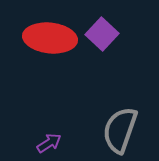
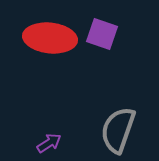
purple square: rotated 24 degrees counterclockwise
gray semicircle: moved 2 px left
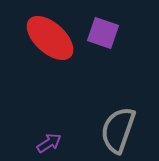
purple square: moved 1 px right, 1 px up
red ellipse: rotated 36 degrees clockwise
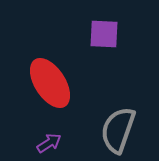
purple square: moved 1 px right, 1 px down; rotated 16 degrees counterclockwise
red ellipse: moved 45 px down; rotated 15 degrees clockwise
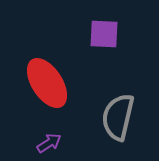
red ellipse: moved 3 px left
gray semicircle: moved 13 px up; rotated 6 degrees counterclockwise
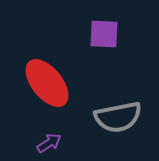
red ellipse: rotated 6 degrees counterclockwise
gray semicircle: rotated 114 degrees counterclockwise
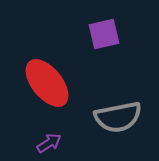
purple square: rotated 16 degrees counterclockwise
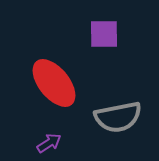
purple square: rotated 12 degrees clockwise
red ellipse: moved 7 px right
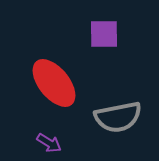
purple arrow: rotated 65 degrees clockwise
